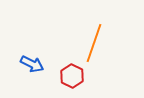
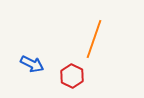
orange line: moved 4 px up
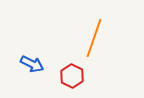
orange line: moved 1 px up
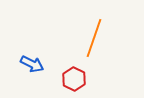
red hexagon: moved 2 px right, 3 px down
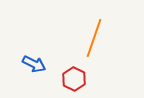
blue arrow: moved 2 px right
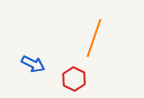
blue arrow: moved 1 px left
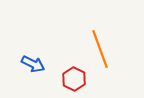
orange line: moved 6 px right, 11 px down; rotated 39 degrees counterclockwise
